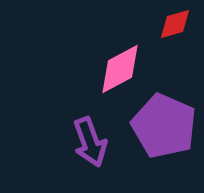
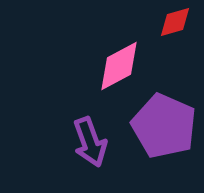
red diamond: moved 2 px up
pink diamond: moved 1 px left, 3 px up
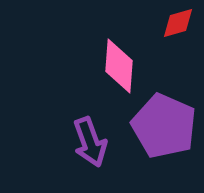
red diamond: moved 3 px right, 1 px down
pink diamond: rotated 58 degrees counterclockwise
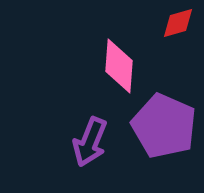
purple arrow: rotated 42 degrees clockwise
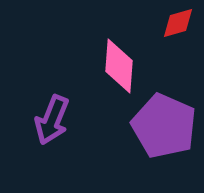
purple arrow: moved 38 px left, 22 px up
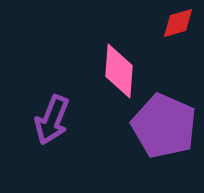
pink diamond: moved 5 px down
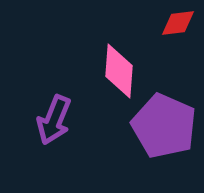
red diamond: rotated 9 degrees clockwise
purple arrow: moved 2 px right
